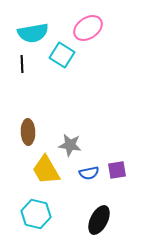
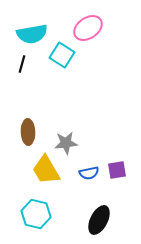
cyan semicircle: moved 1 px left, 1 px down
black line: rotated 18 degrees clockwise
gray star: moved 4 px left, 2 px up; rotated 15 degrees counterclockwise
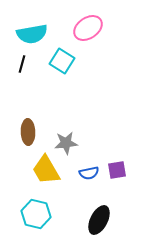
cyan square: moved 6 px down
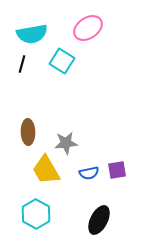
cyan hexagon: rotated 16 degrees clockwise
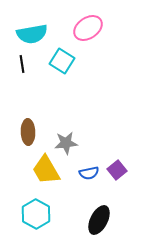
black line: rotated 24 degrees counterclockwise
purple square: rotated 30 degrees counterclockwise
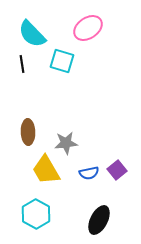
cyan semicircle: rotated 56 degrees clockwise
cyan square: rotated 15 degrees counterclockwise
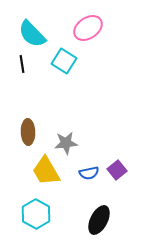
cyan square: moved 2 px right; rotated 15 degrees clockwise
yellow trapezoid: moved 1 px down
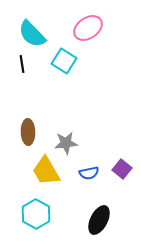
purple square: moved 5 px right, 1 px up; rotated 12 degrees counterclockwise
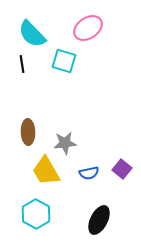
cyan square: rotated 15 degrees counterclockwise
gray star: moved 1 px left
